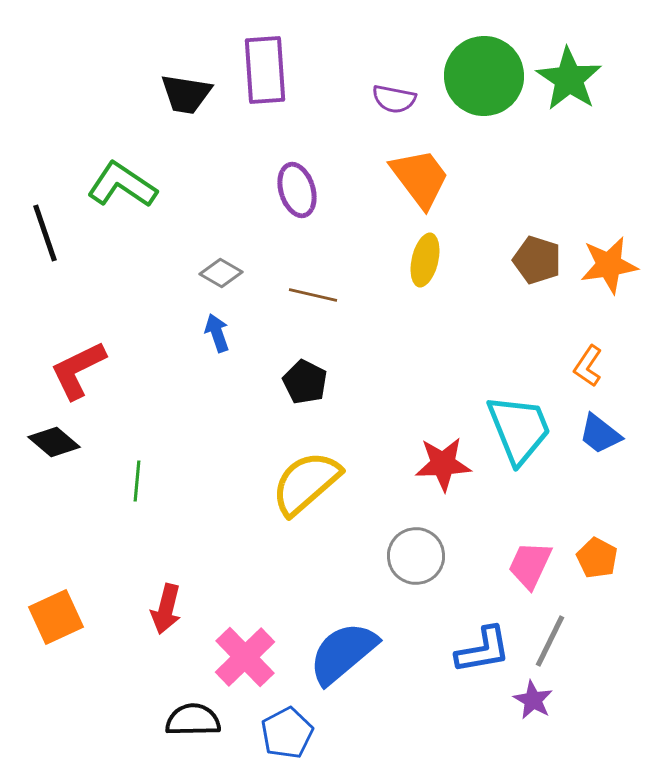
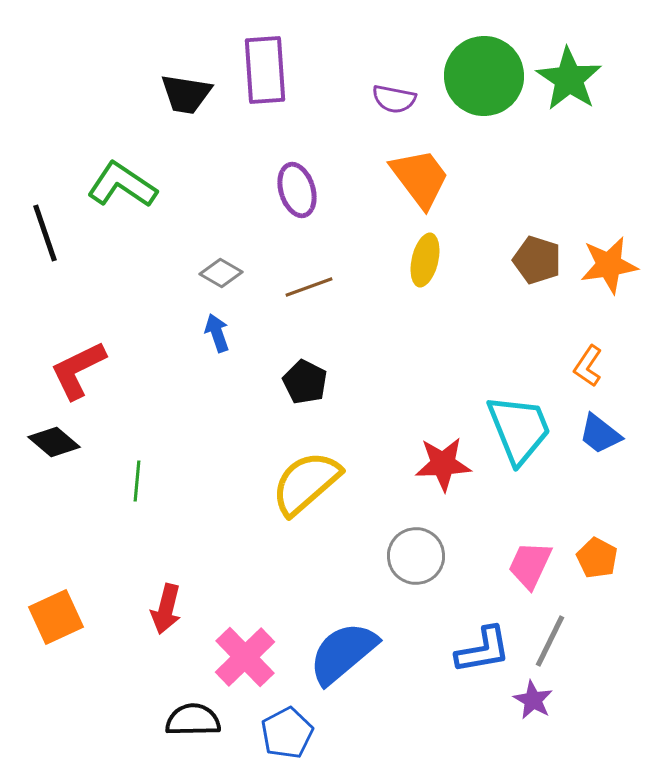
brown line: moved 4 px left, 8 px up; rotated 33 degrees counterclockwise
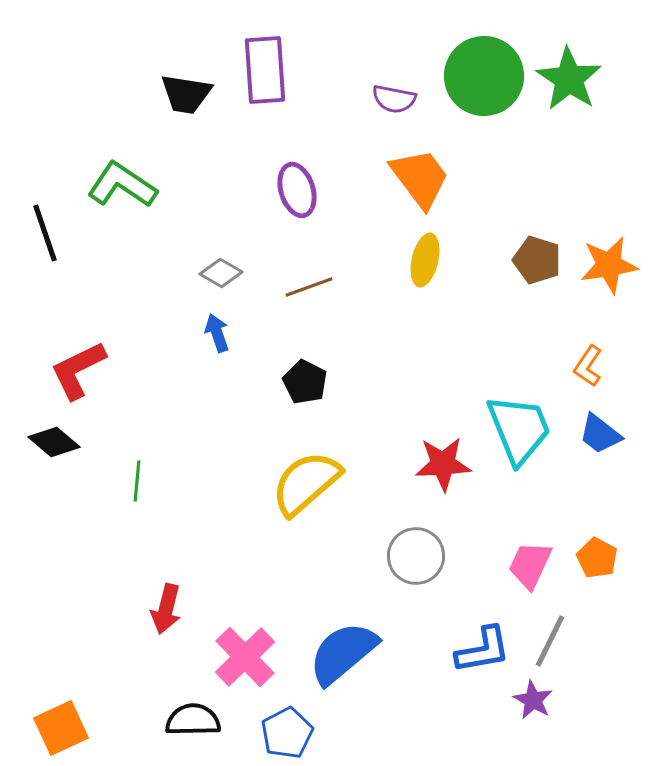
orange square: moved 5 px right, 111 px down
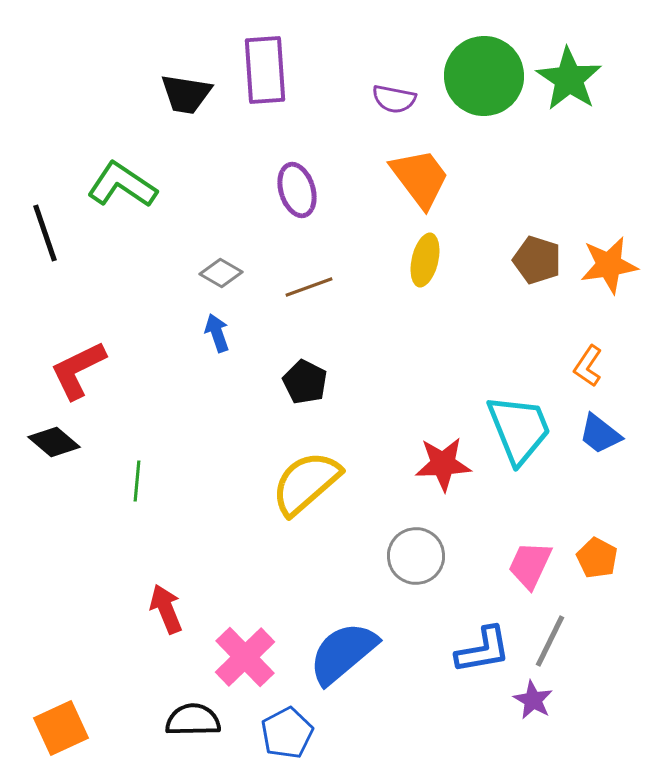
red arrow: rotated 144 degrees clockwise
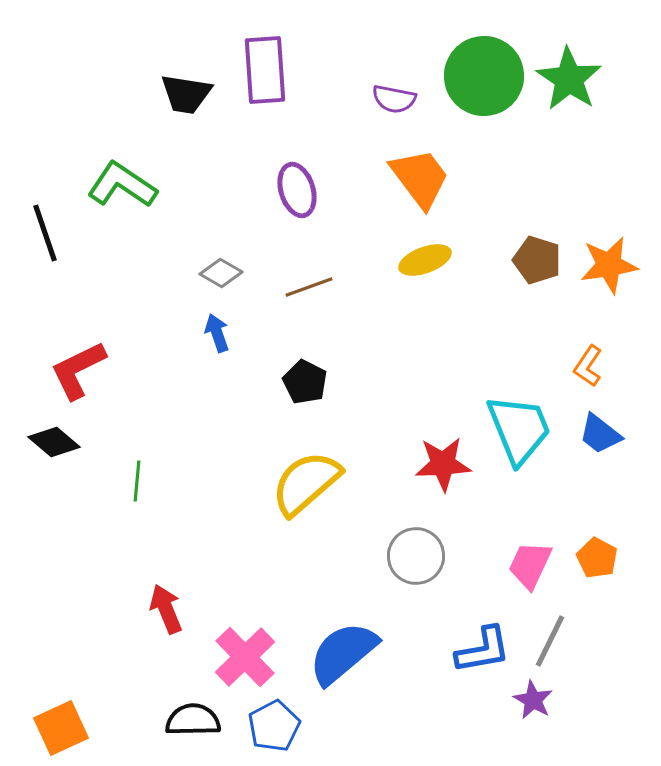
yellow ellipse: rotated 57 degrees clockwise
blue pentagon: moved 13 px left, 7 px up
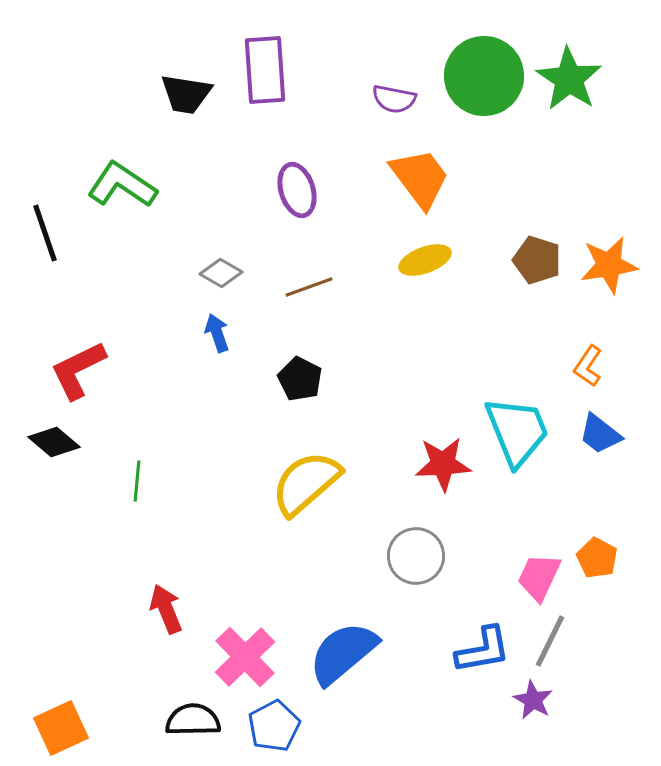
black pentagon: moved 5 px left, 3 px up
cyan trapezoid: moved 2 px left, 2 px down
pink trapezoid: moved 9 px right, 12 px down
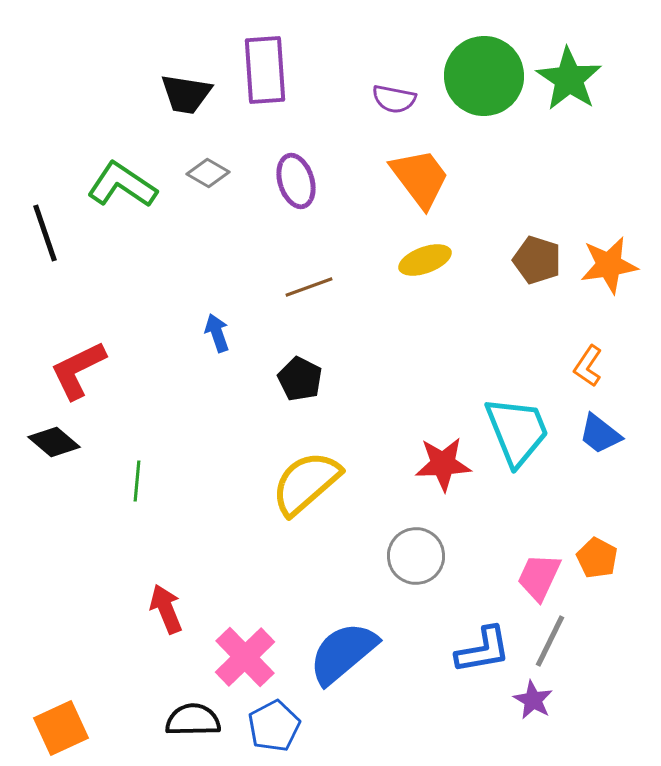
purple ellipse: moved 1 px left, 9 px up
gray diamond: moved 13 px left, 100 px up
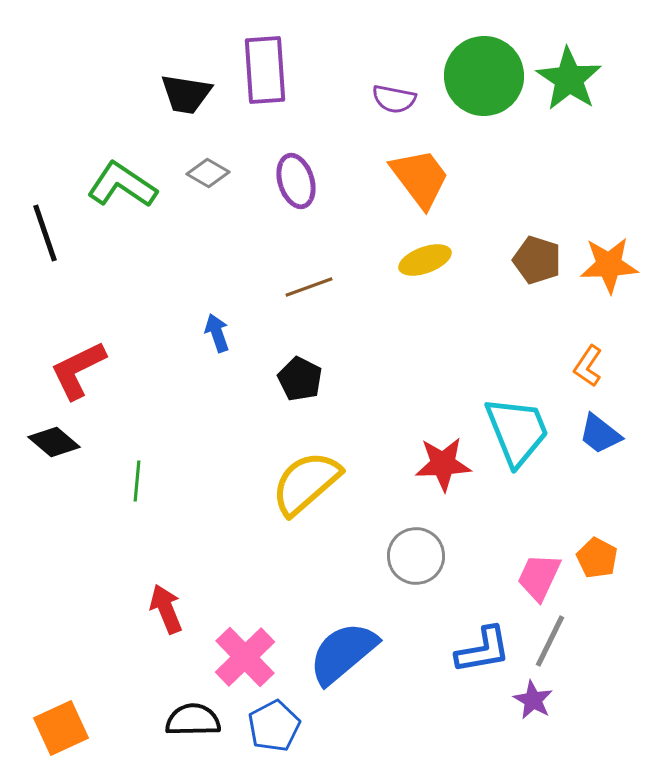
orange star: rotated 6 degrees clockwise
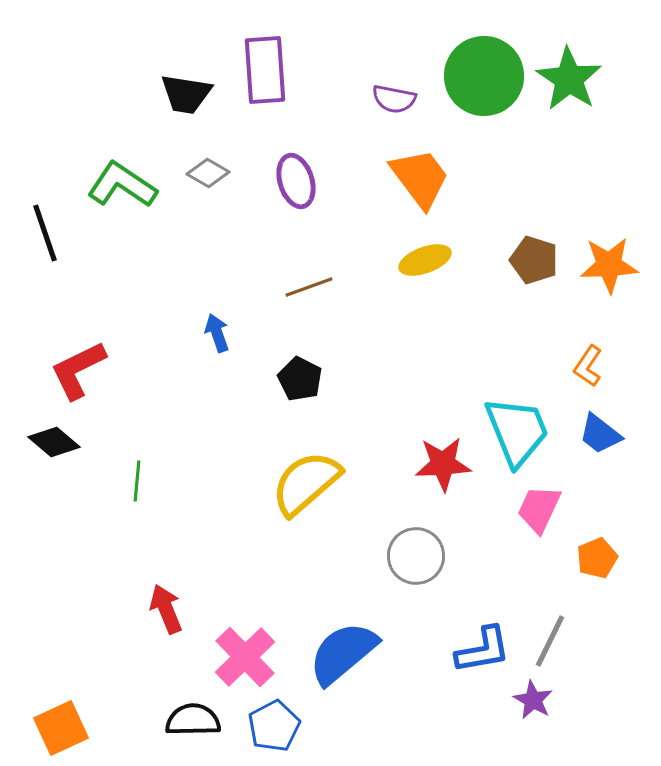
brown pentagon: moved 3 px left
orange pentagon: rotated 21 degrees clockwise
pink trapezoid: moved 68 px up
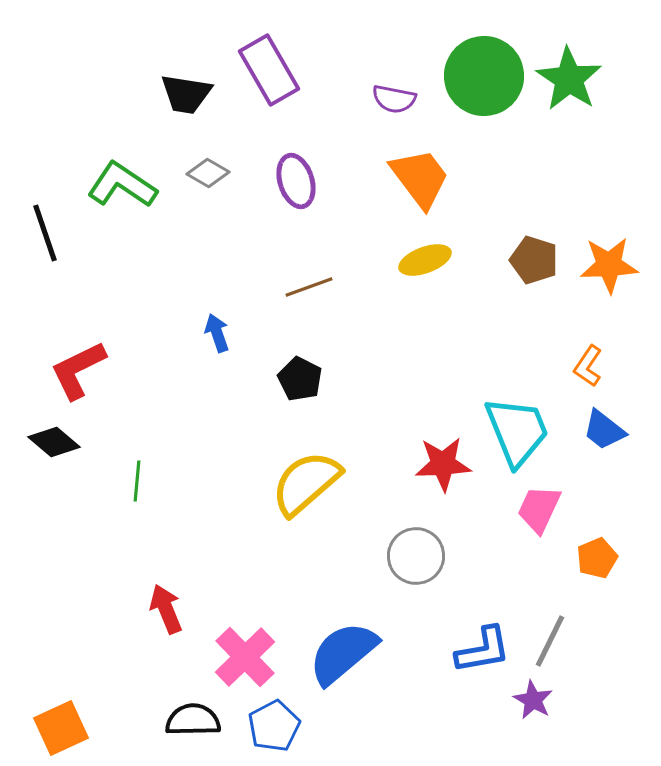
purple rectangle: moved 4 px right; rotated 26 degrees counterclockwise
blue trapezoid: moved 4 px right, 4 px up
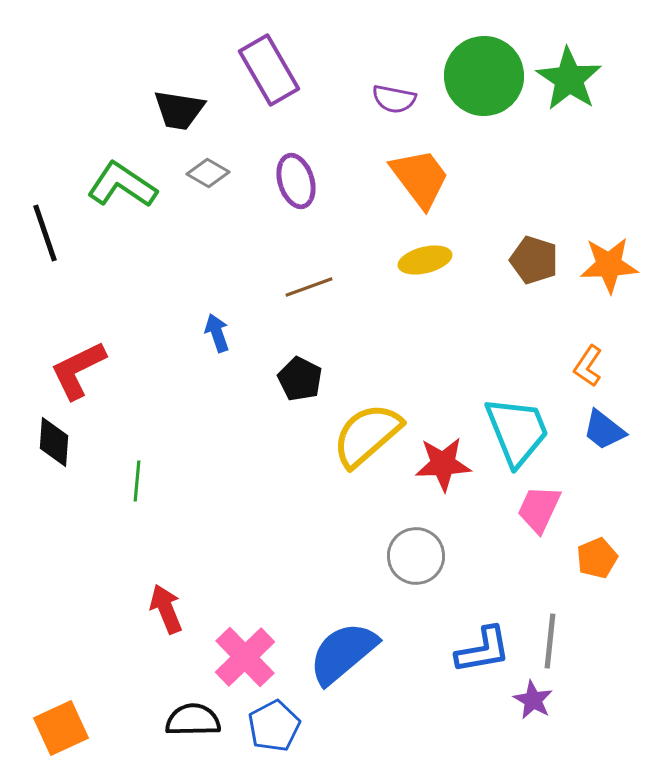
black trapezoid: moved 7 px left, 16 px down
yellow ellipse: rotated 6 degrees clockwise
black diamond: rotated 54 degrees clockwise
yellow semicircle: moved 61 px right, 48 px up
gray line: rotated 20 degrees counterclockwise
